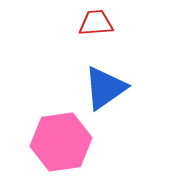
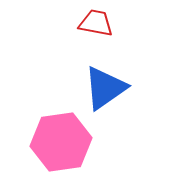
red trapezoid: rotated 15 degrees clockwise
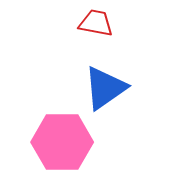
pink hexagon: moved 1 px right; rotated 8 degrees clockwise
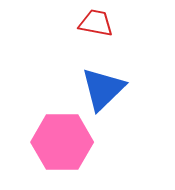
blue triangle: moved 2 px left, 1 px down; rotated 9 degrees counterclockwise
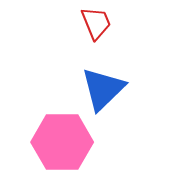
red trapezoid: rotated 57 degrees clockwise
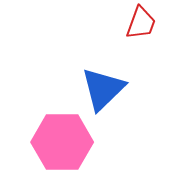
red trapezoid: moved 45 px right; rotated 42 degrees clockwise
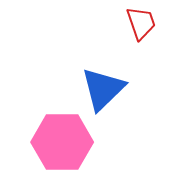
red trapezoid: rotated 39 degrees counterclockwise
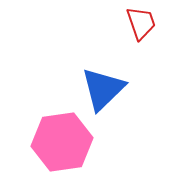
pink hexagon: rotated 8 degrees counterclockwise
